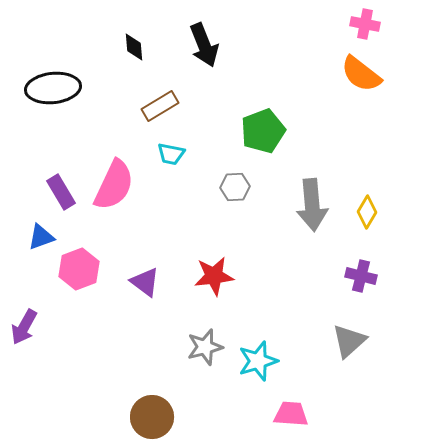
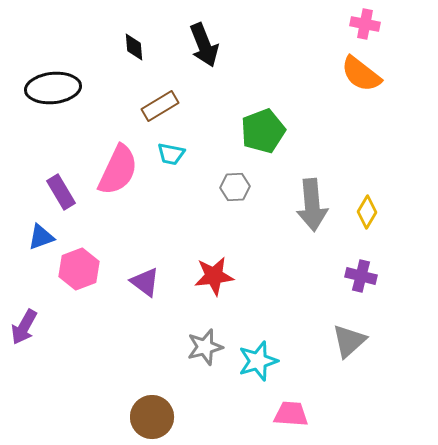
pink semicircle: moved 4 px right, 15 px up
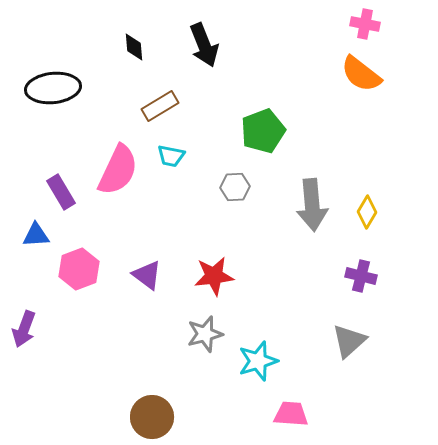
cyan trapezoid: moved 2 px down
blue triangle: moved 5 px left, 2 px up; rotated 16 degrees clockwise
purple triangle: moved 2 px right, 7 px up
purple arrow: moved 2 px down; rotated 9 degrees counterclockwise
gray star: moved 13 px up
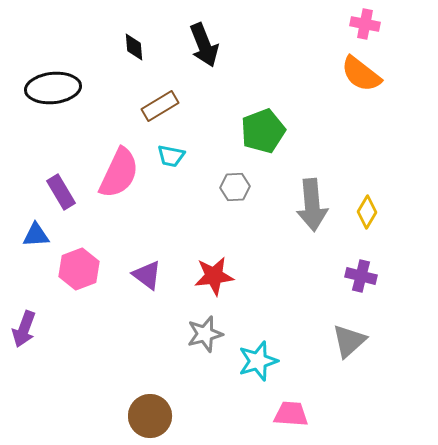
pink semicircle: moved 1 px right, 3 px down
brown circle: moved 2 px left, 1 px up
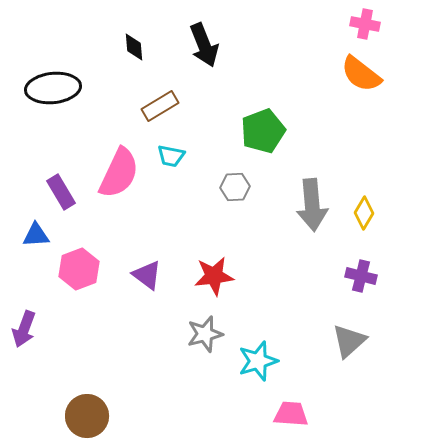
yellow diamond: moved 3 px left, 1 px down
brown circle: moved 63 px left
